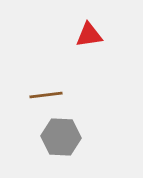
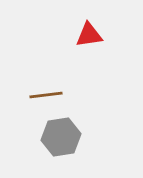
gray hexagon: rotated 12 degrees counterclockwise
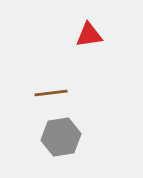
brown line: moved 5 px right, 2 px up
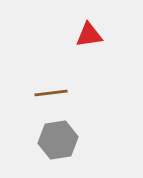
gray hexagon: moved 3 px left, 3 px down
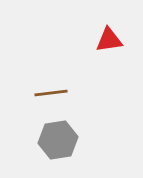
red triangle: moved 20 px right, 5 px down
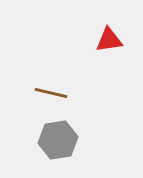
brown line: rotated 20 degrees clockwise
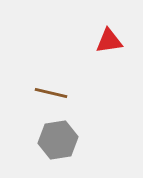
red triangle: moved 1 px down
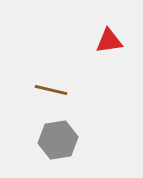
brown line: moved 3 px up
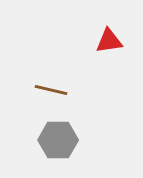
gray hexagon: rotated 9 degrees clockwise
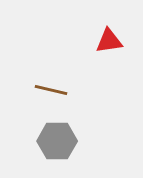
gray hexagon: moved 1 px left, 1 px down
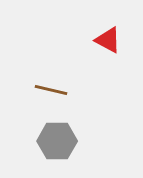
red triangle: moved 1 px left, 1 px up; rotated 36 degrees clockwise
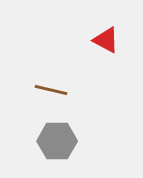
red triangle: moved 2 px left
